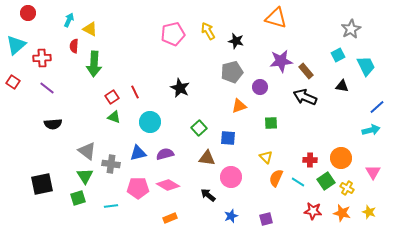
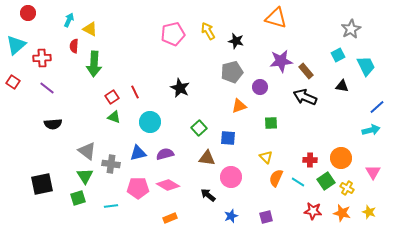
purple square at (266, 219): moved 2 px up
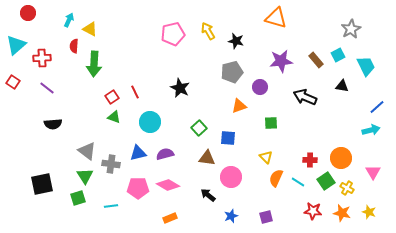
brown rectangle at (306, 71): moved 10 px right, 11 px up
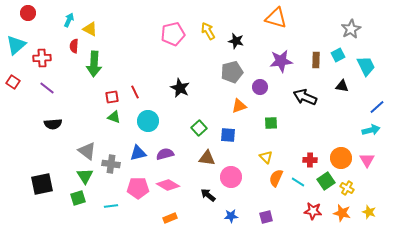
brown rectangle at (316, 60): rotated 42 degrees clockwise
red square at (112, 97): rotated 24 degrees clockwise
cyan circle at (150, 122): moved 2 px left, 1 px up
blue square at (228, 138): moved 3 px up
pink triangle at (373, 172): moved 6 px left, 12 px up
blue star at (231, 216): rotated 16 degrees clockwise
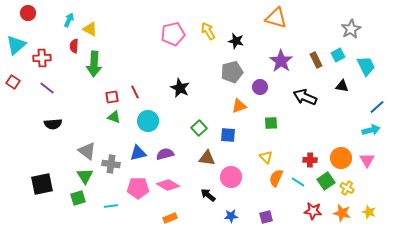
brown rectangle at (316, 60): rotated 28 degrees counterclockwise
purple star at (281, 61): rotated 30 degrees counterclockwise
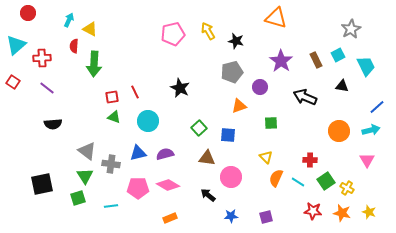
orange circle at (341, 158): moved 2 px left, 27 px up
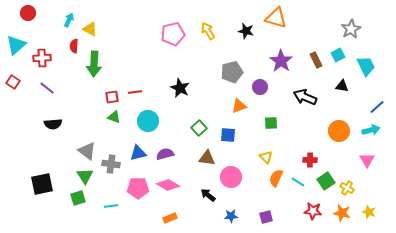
black star at (236, 41): moved 10 px right, 10 px up
red line at (135, 92): rotated 72 degrees counterclockwise
